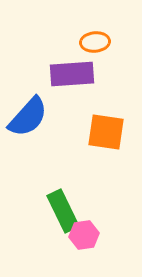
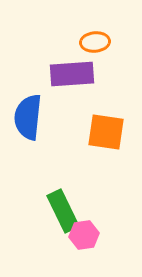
blue semicircle: rotated 144 degrees clockwise
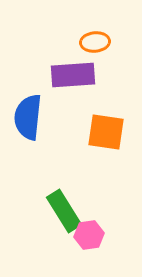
purple rectangle: moved 1 px right, 1 px down
green rectangle: moved 1 px right; rotated 6 degrees counterclockwise
pink hexagon: moved 5 px right
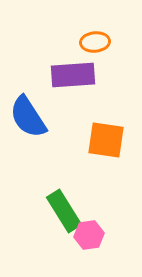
blue semicircle: rotated 39 degrees counterclockwise
orange square: moved 8 px down
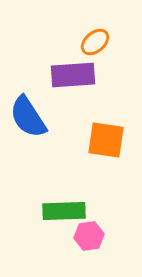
orange ellipse: rotated 36 degrees counterclockwise
green rectangle: rotated 60 degrees counterclockwise
pink hexagon: moved 1 px down
